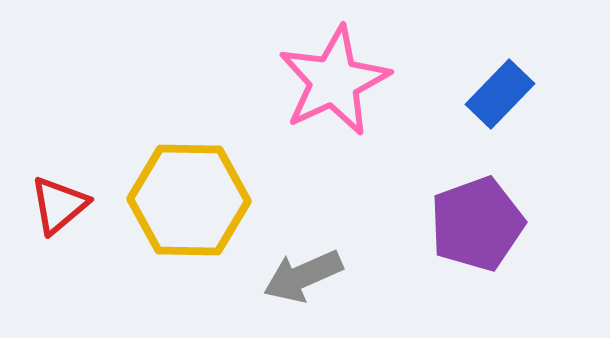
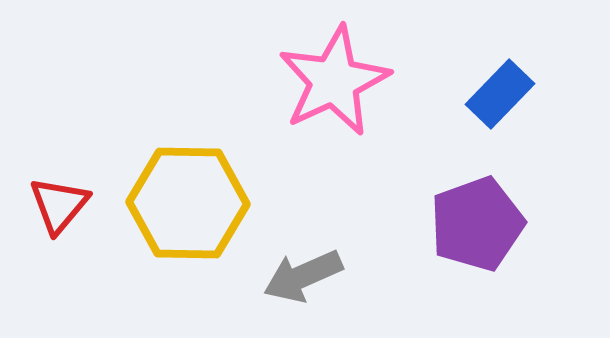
yellow hexagon: moved 1 px left, 3 px down
red triangle: rotated 10 degrees counterclockwise
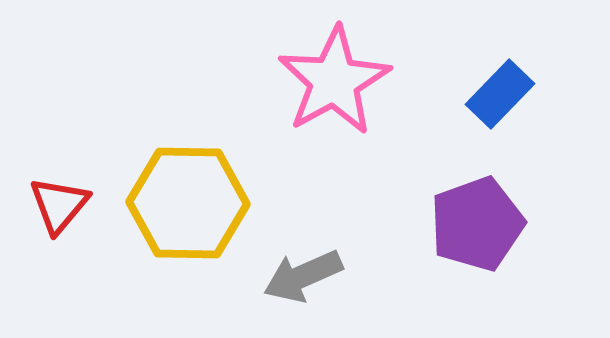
pink star: rotated 4 degrees counterclockwise
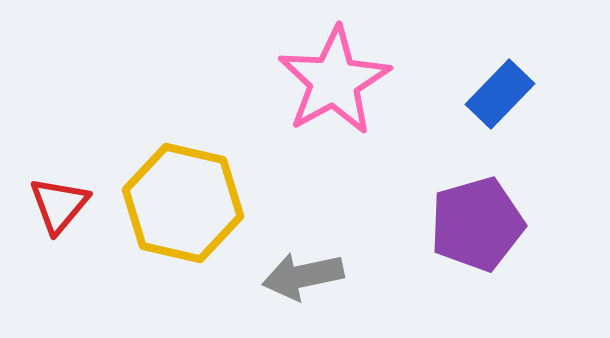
yellow hexagon: moved 5 px left; rotated 12 degrees clockwise
purple pentagon: rotated 4 degrees clockwise
gray arrow: rotated 12 degrees clockwise
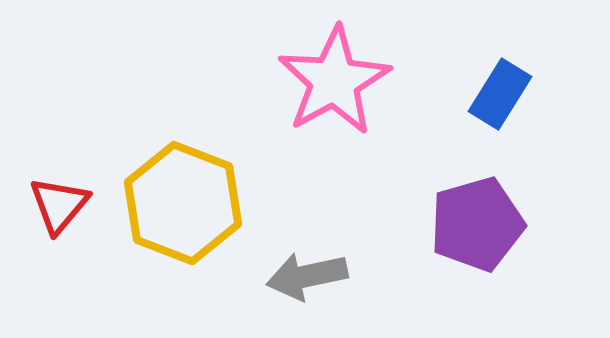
blue rectangle: rotated 12 degrees counterclockwise
yellow hexagon: rotated 8 degrees clockwise
gray arrow: moved 4 px right
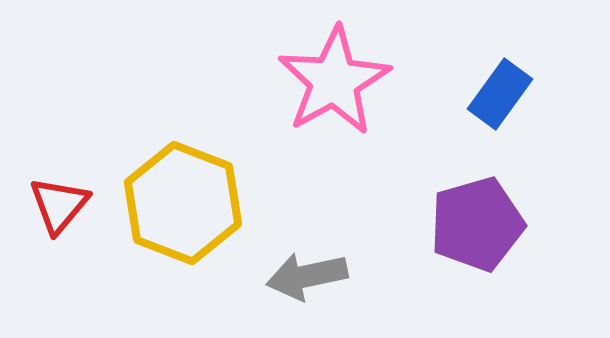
blue rectangle: rotated 4 degrees clockwise
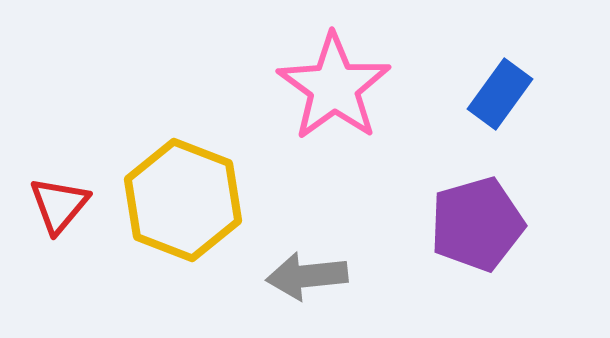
pink star: moved 6 px down; rotated 7 degrees counterclockwise
yellow hexagon: moved 3 px up
gray arrow: rotated 6 degrees clockwise
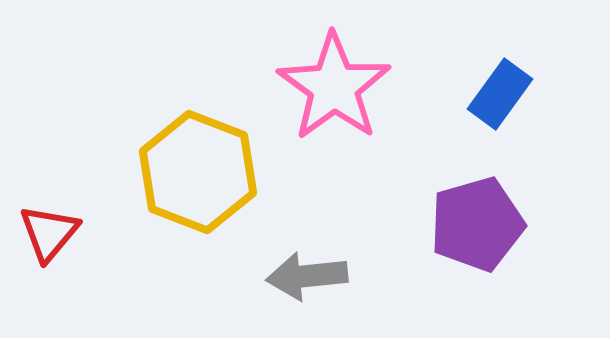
yellow hexagon: moved 15 px right, 28 px up
red triangle: moved 10 px left, 28 px down
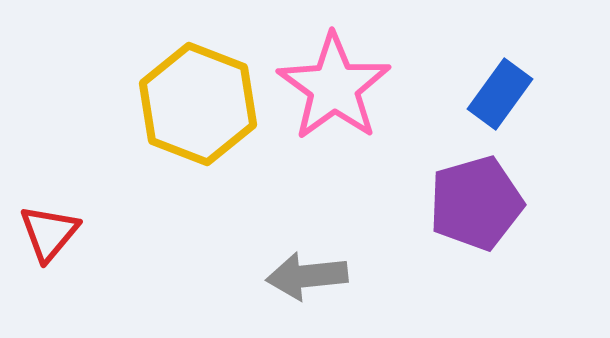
yellow hexagon: moved 68 px up
purple pentagon: moved 1 px left, 21 px up
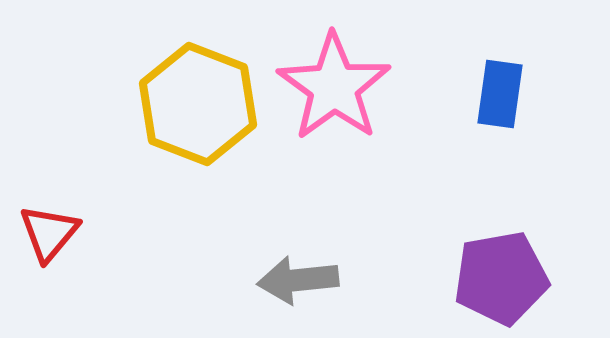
blue rectangle: rotated 28 degrees counterclockwise
purple pentagon: moved 25 px right, 75 px down; rotated 6 degrees clockwise
gray arrow: moved 9 px left, 4 px down
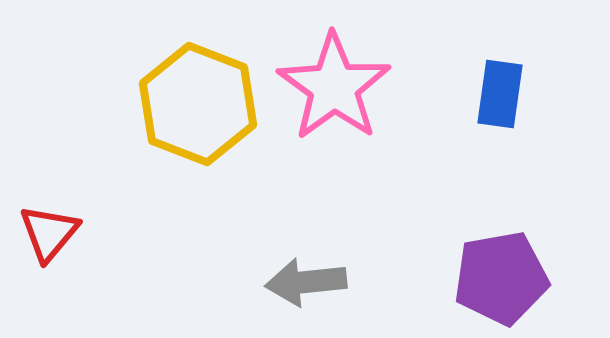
gray arrow: moved 8 px right, 2 px down
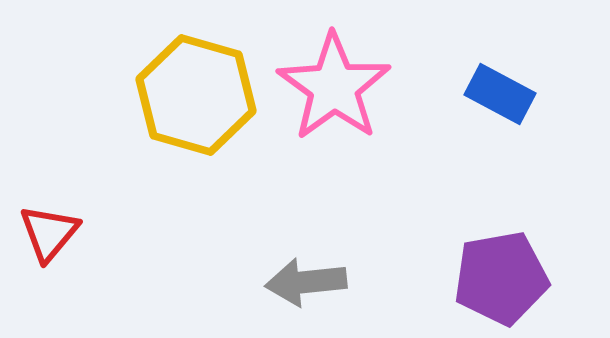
blue rectangle: rotated 70 degrees counterclockwise
yellow hexagon: moved 2 px left, 9 px up; rotated 5 degrees counterclockwise
